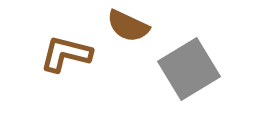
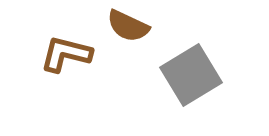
gray square: moved 2 px right, 6 px down
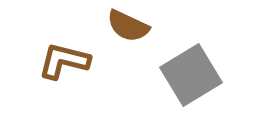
brown L-shape: moved 2 px left, 7 px down
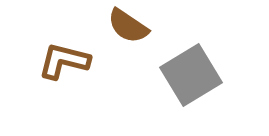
brown semicircle: rotated 9 degrees clockwise
